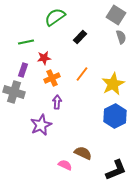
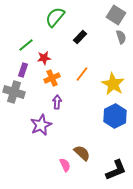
green semicircle: rotated 15 degrees counterclockwise
green line: moved 3 px down; rotated 28 degrees counterclockwise
yellow star: rotated 15 degrees counterclockwise
brown semicircle: moved 1 px left; rotated 18 degrees clockwise
pink semicircle: rotated 40 degrees clockwise
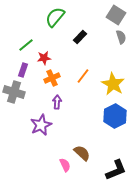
orange line: moved 1 px right, 2 px down
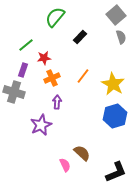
gray square: rotated 18 degrees clockwise
blue hexagon: rotated 10 degrees clockwise
black L-shape: moved 2 px down
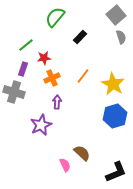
purple rectangle: moved 1 px up
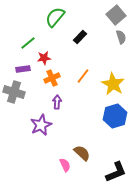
green line: moved 2 px right, 2 px up
purple rectangle: rotated 64 degrees clockwise
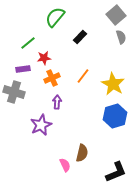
brown semicircle: rotated 60 degrees clockwise
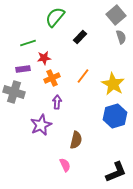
green line: rotated 21 degrees clockwise
brown semicircle: moved 6 px left, 13 px up
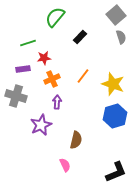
orange cross: moved 1 px down
yellow star: rotated 10 degrees counterclockwise
gray cross: moved 2 px right, 4 px down
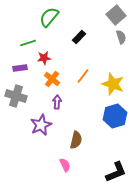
green semicircle: moved 6 px left
black rectangle: moved 1 px left
purple rectangle: moved 3 px left, 1 px up
orange cross: rotated 28 degrees counterclockwise
